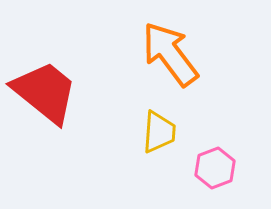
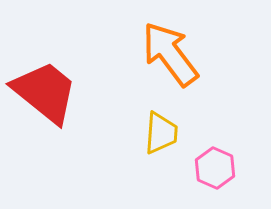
yellow trapezoid: moved 2 px right, 1 px down
pink hexagon: rotated 15 degrees counterclockwise
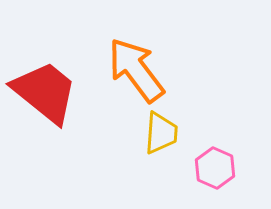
orange arrow: moved 34 px left, 16 px down
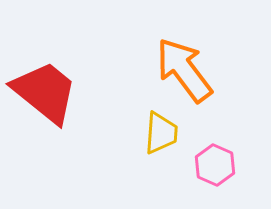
orange arrow: moved 48 px right
pink hexagon: moved 3 px up
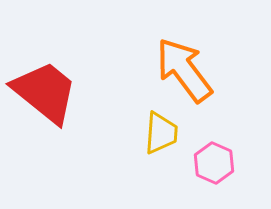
pink hexagon: moved 1 px left, 2 px up
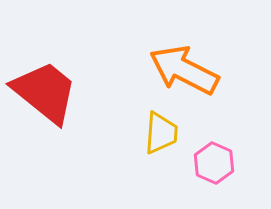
orange arrow: rotated 26 degrees counterclockwise
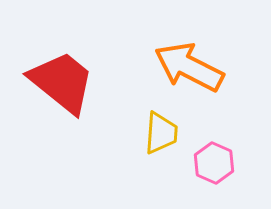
orange arrow: moved 5 px right, 3 px up
red trapezoid: moved 17 px right, 10 px up
